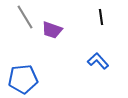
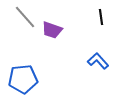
gray line: rotated 10 degrees counterclockwise
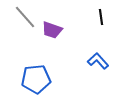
blue pentagon: moved 13 px right
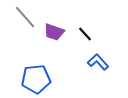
black line: moved 16 px left, 17 px down; rotated 35 degrees counterclockwise
purple trapezoid: moved 2 px right, 2 px down
blue L-shape: moved 1 px down
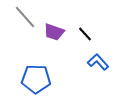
blue pentagon: rotated 8 degrees clockwise
